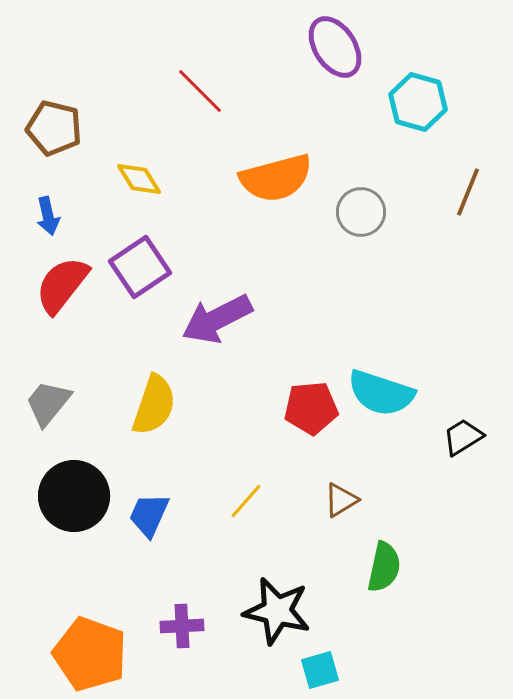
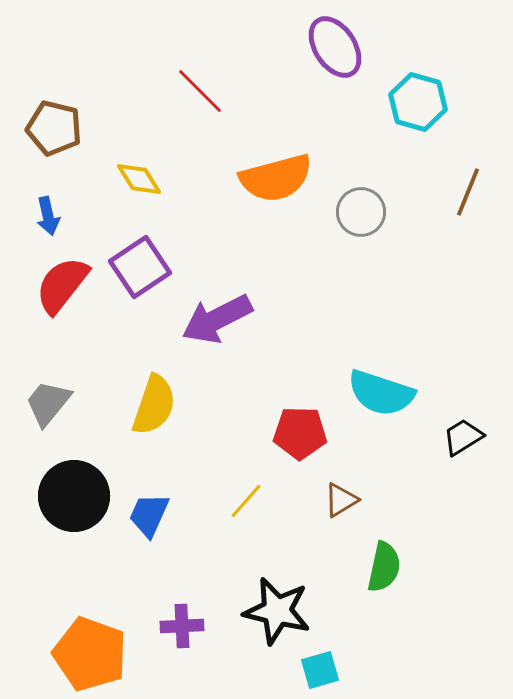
red pentagon: moved 11 px left, 25 px down; rotated 6 degrees clockwise
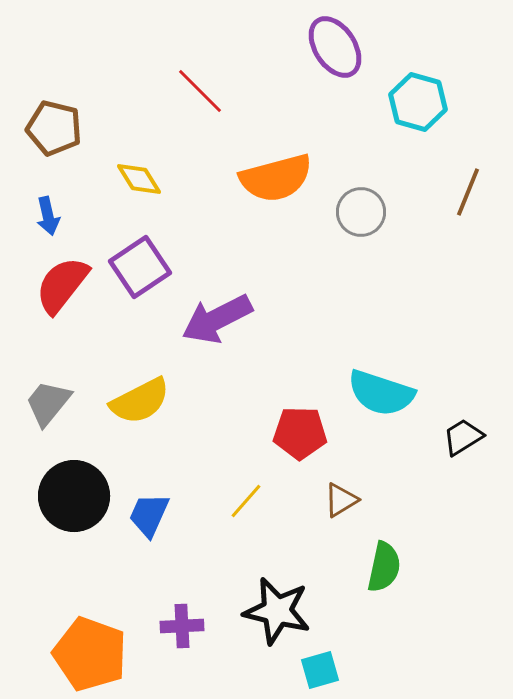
yellow semicircle: moved 14 px left, 4 px up; rotated 44 degrees clockwise
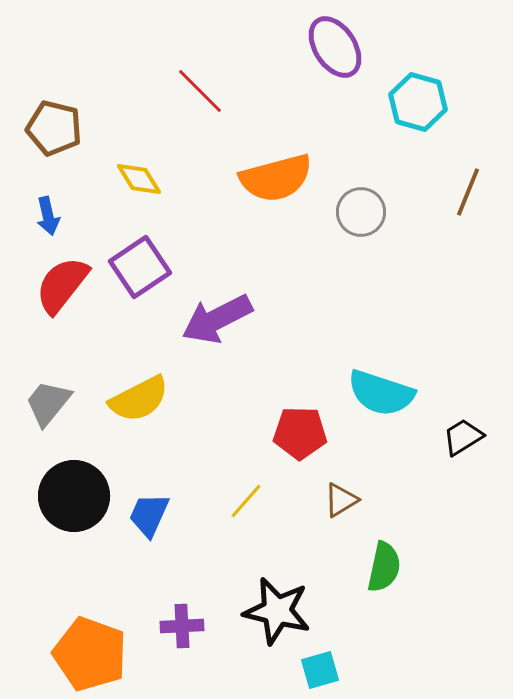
yellow semicircle: moved 1 px left, 2 px up
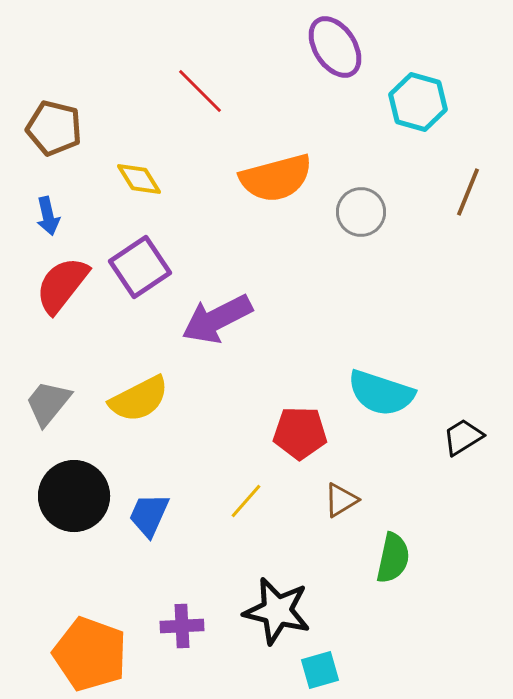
green semicircle: moved 9 px right, 9 px up
